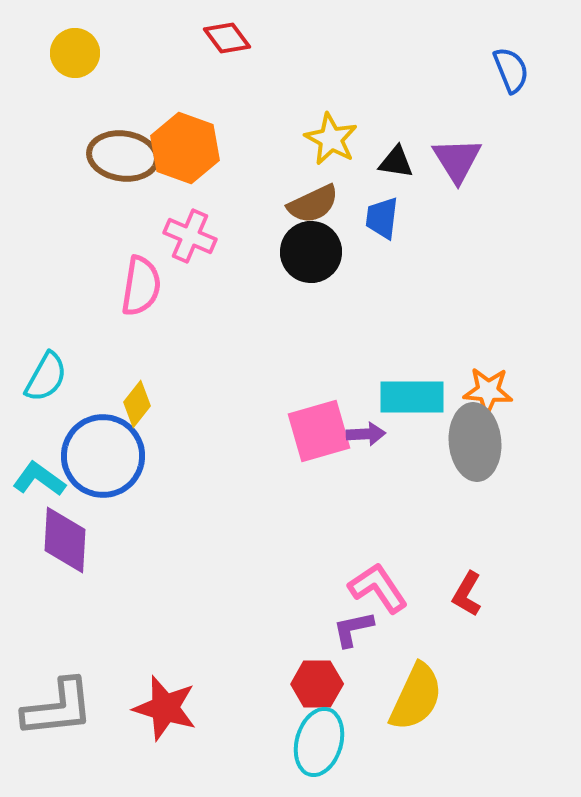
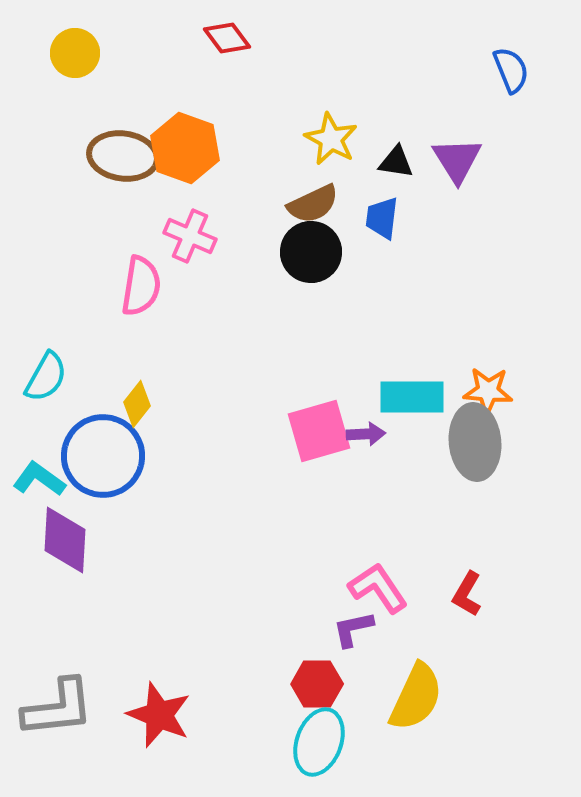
red star: moved 6 px left, 7 px down; rotated 6 degrees clockwise
cyan ellipse: rotated 4 degrees clockwise
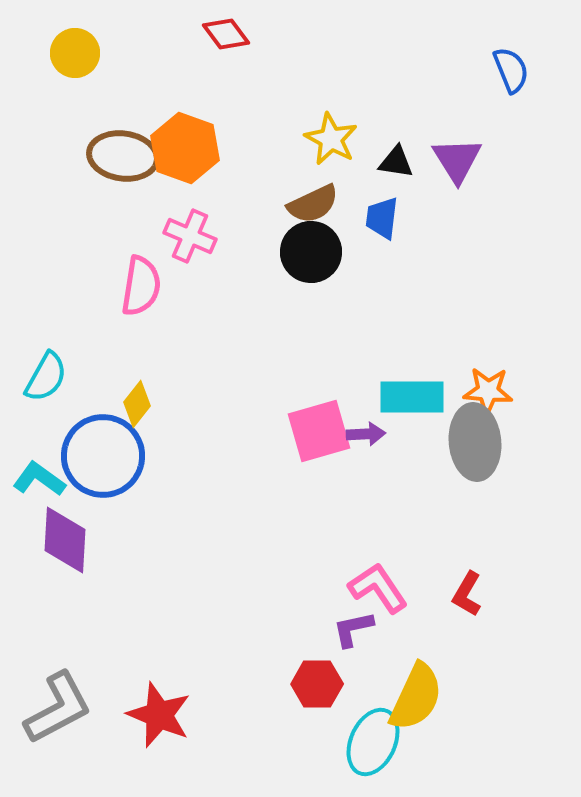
red diamond: moved 1 px left, 4 px up
gray L-shape: rotated 22 degrees counterclockwise
cyan ellipse: moved 54 px right; rotated 4 degrees clockwise
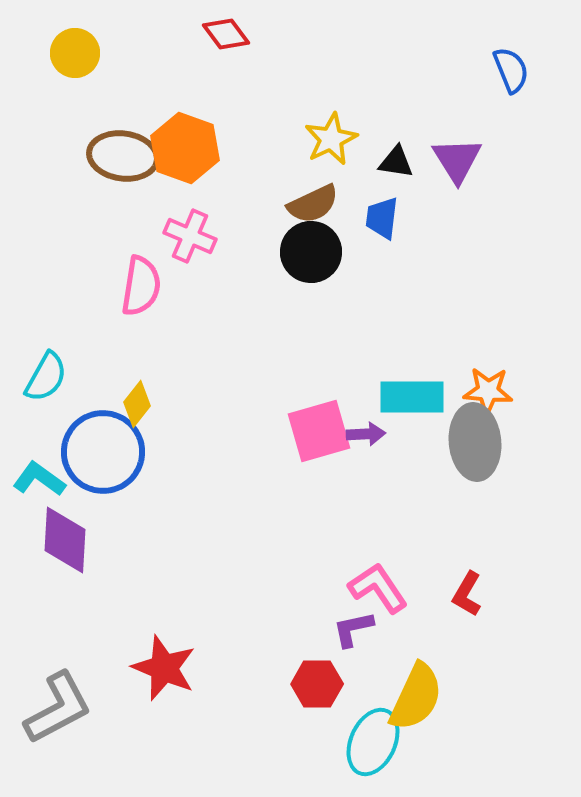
yellow star: rotated 18 degrees clockwise
blue circle: moved 4 px up
red star: moved 5 px right, 47 px up
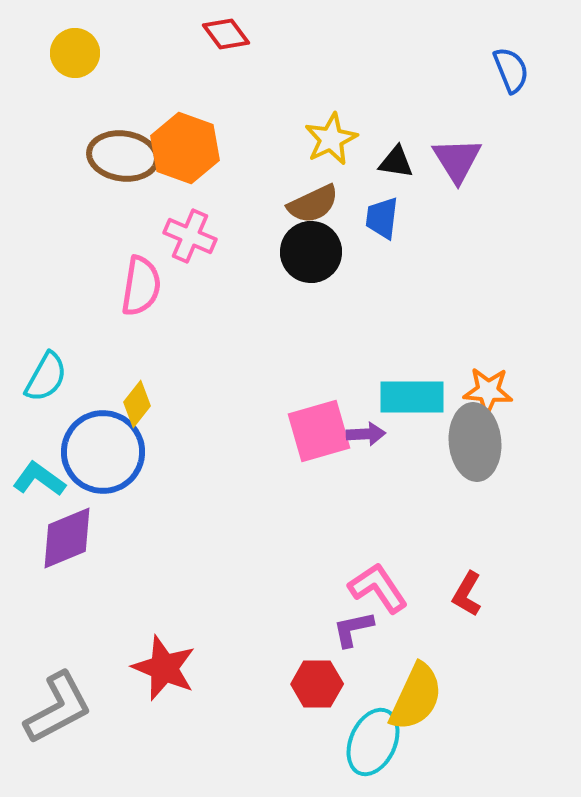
purple diamond: moved 2 px right, 2 px up; rotated 64 degrees clockwise
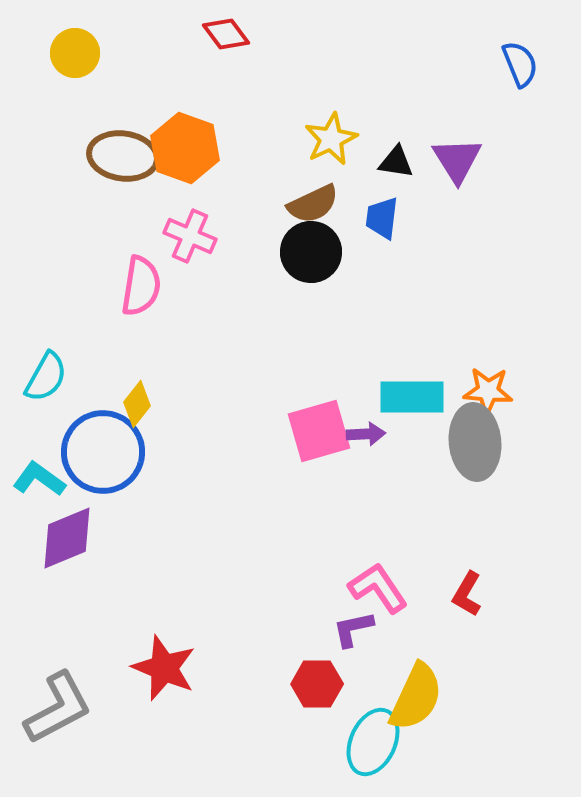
blue semicircle: moved 9 px right, 6 px up
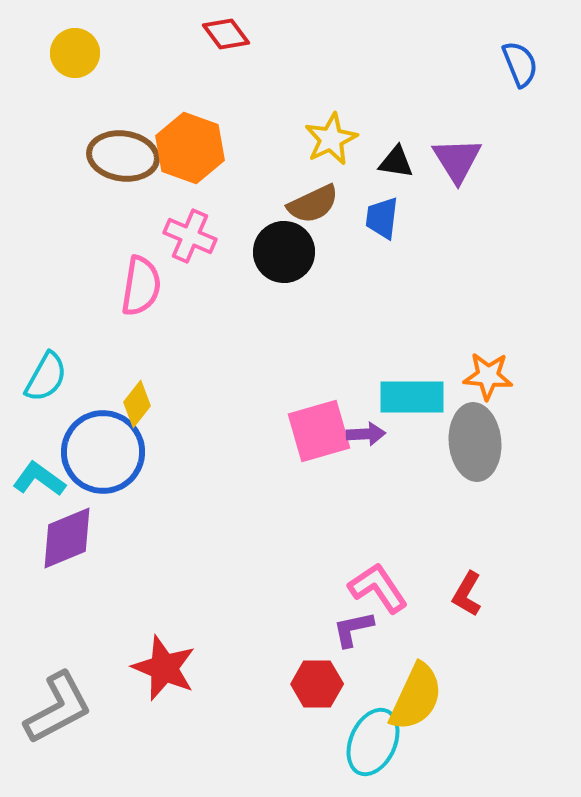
orange hexagon: moved 5 px right
black circle: moved 27 px left
orange star: moved 15 px up
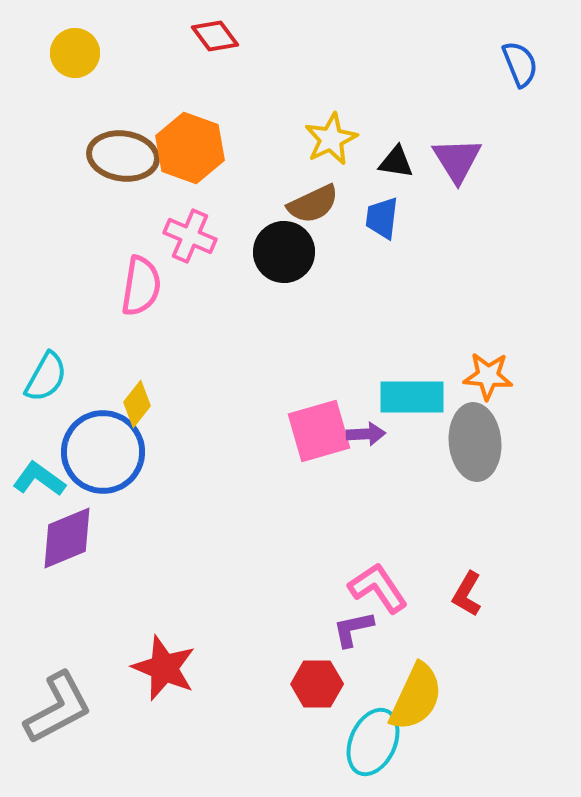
red diamond: moved 11 px left, 2 px down
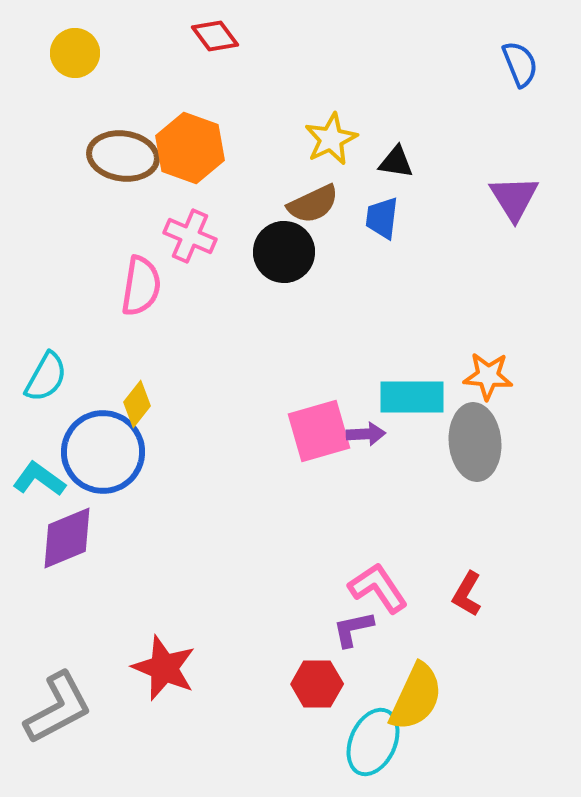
purple triangle: moved 57 px right, 38 px down
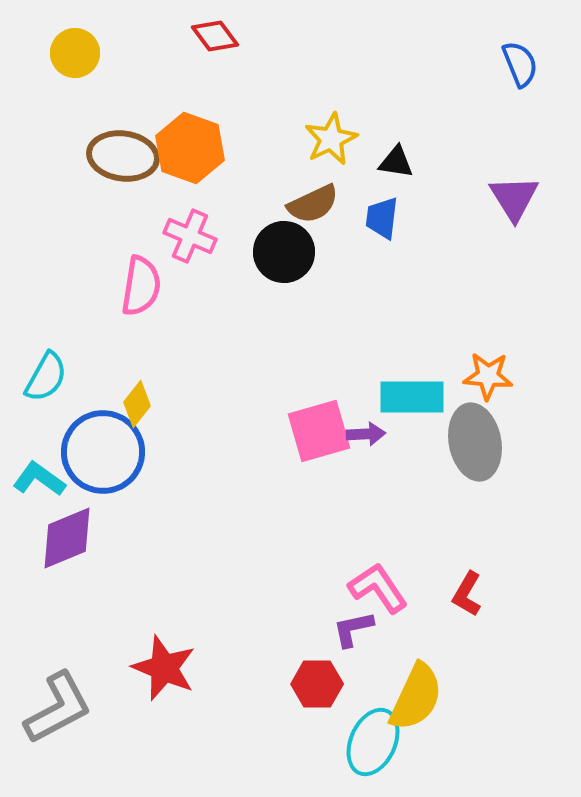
gray ellipse: rotated 6 degrees counterclockwise
